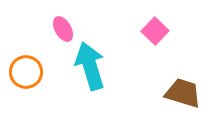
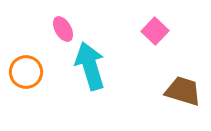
brown trapezoid: moved 2 px up
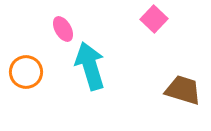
pink square: moved 1 px left, 12 px up
brown trapezoid: moved 1 px up
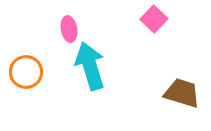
pink ellipse: moved 6 px right; rotated 20 degrees clockwise
brown trapezoid: moved 1 px left, 3 px down
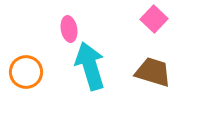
brown trapezoid: moved 29 px left, 21 px up
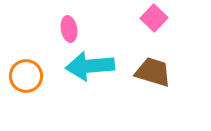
pink square: moved 1 px up
cyan arrow: rotated 78 degrees counterclockwise
orange circle: moved 4 px down
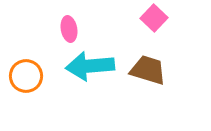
brown trapezoid: moved 5 px left, 2 px up
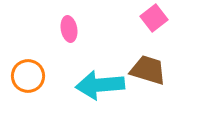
pink square: rotated 8 degrees clockwise
cyan arrow: moved 10 px right, 19 px down
orange circle: moved 2 px right
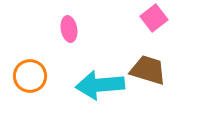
orange circle: moved 2 px right
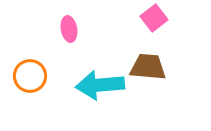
brown trapezoid: moved 3 px up; rotated 12 degrees counterclockwise
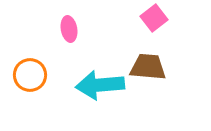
orange circle: moved 1 px up
